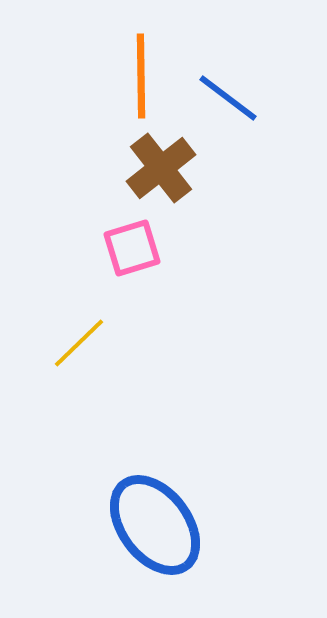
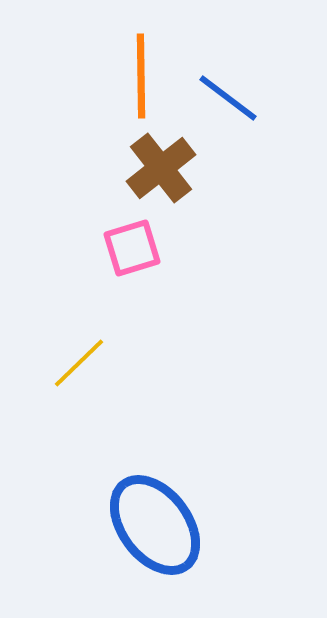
yellow line: moved 20 px down
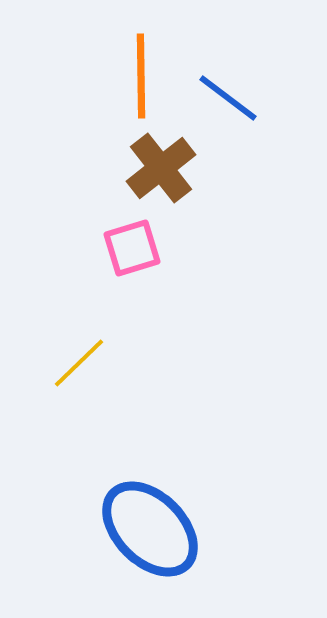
blue ellipse: moved 5 px left, 4 px down; rotated 8 degrees counterclockwise
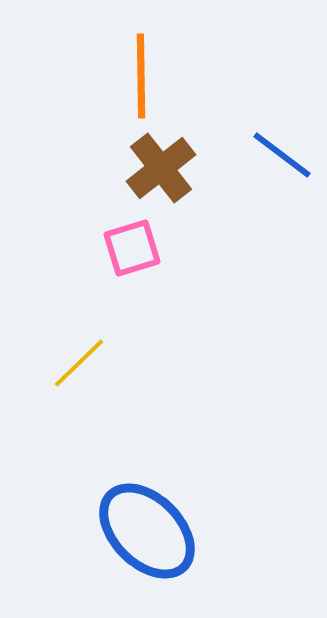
blue line: moved 54 px right, 57 px down
blue ellipse: moved 3 px left, 2 px down
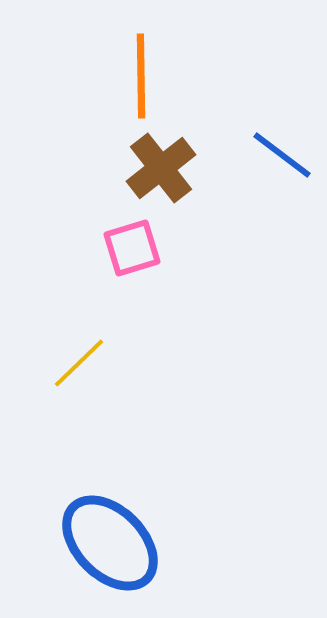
blue ellipse: moved 37 px left, 12 px down
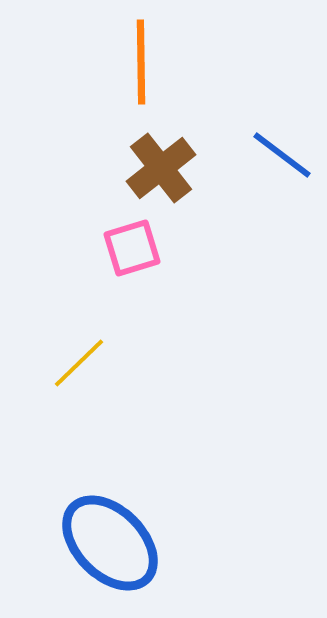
orange line: moved 14 px up
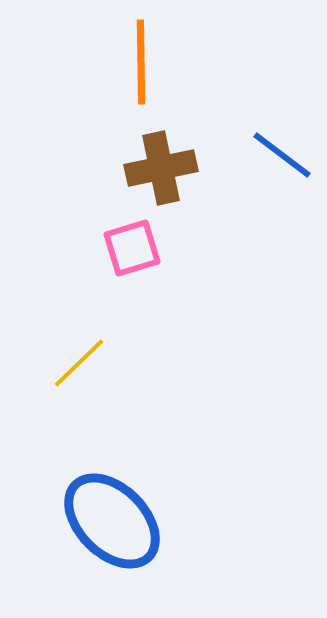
brown cross: rotated 26 degrees clockwise
blue ellipse: moved 2 px right, 22 px up
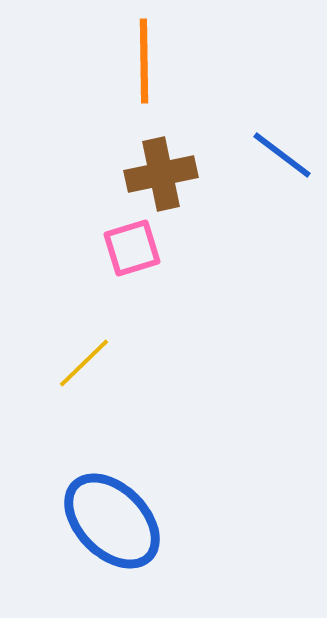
orange line: moved 3 px right, 1 px up
brown cross: moved 6 px down
yellow line: moved 5 px right
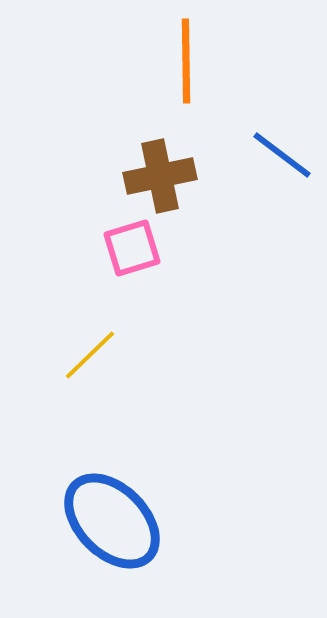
orange line: moved 42 px right
brown cross: moved 1 px left, 2 px down
yellow line: moved 6 px right, 8 px up
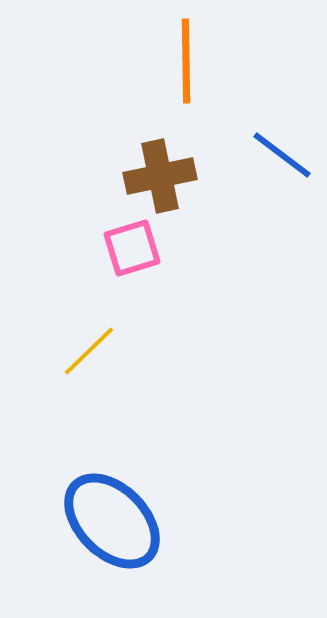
yellow line: moved 1 px left, 4 px up
